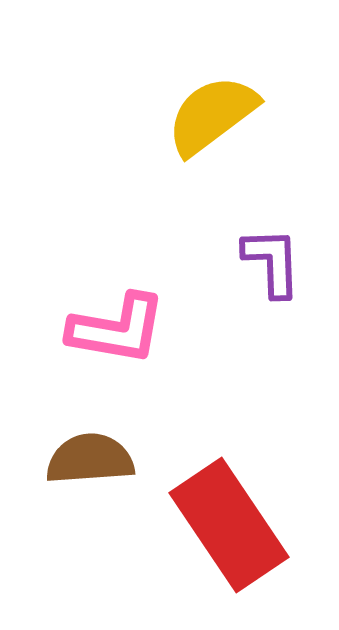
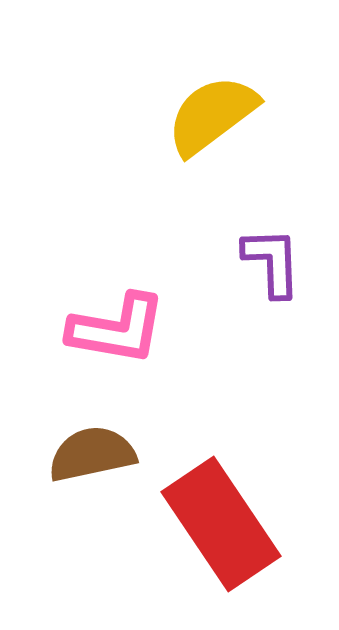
brown semicircle: moved 2 px right, 5 px up; rotated 8 degrees counterclockwise
red rectangle: moved 8 px left, 1 px up
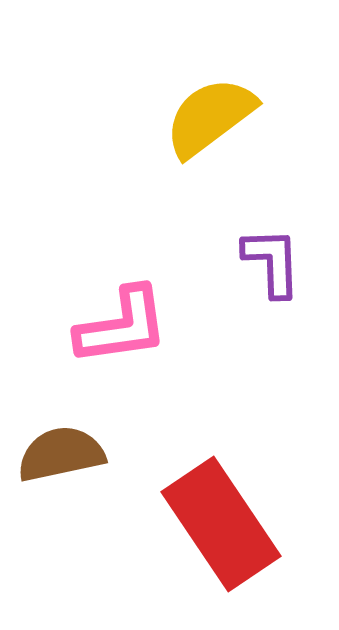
yellow semicircle: moved 2 px left, 2 px down
pink L-shape: moved 5 px right, 3 px up; rotated 18 degrees counterclockwise
brown semicircle: moved 31 px left
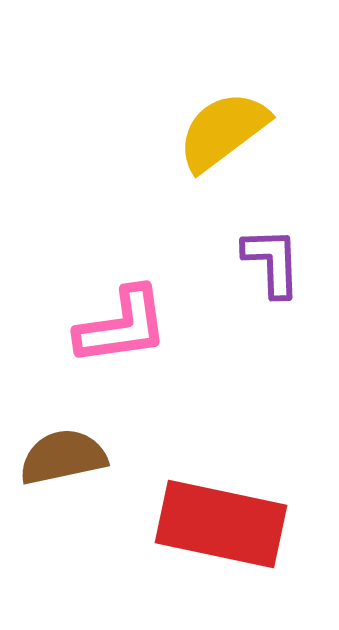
yellow semicircle: moved 13 px right, 14 px down
brown semicircle: moved 2 px right, 3 px down
red rectangle: rotated 44 degrees counterclockwise
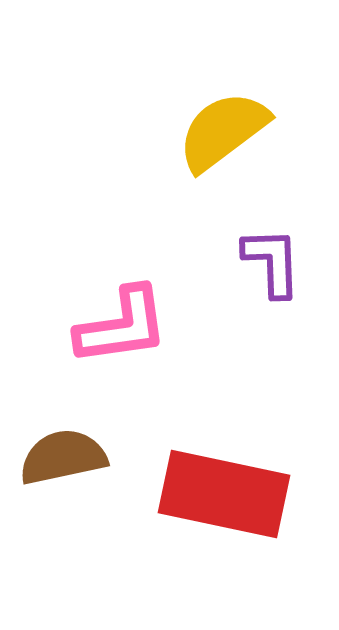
red rectangle: moved 3 px right, 30 px up
